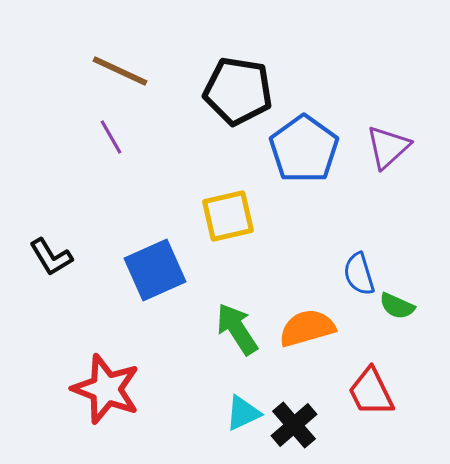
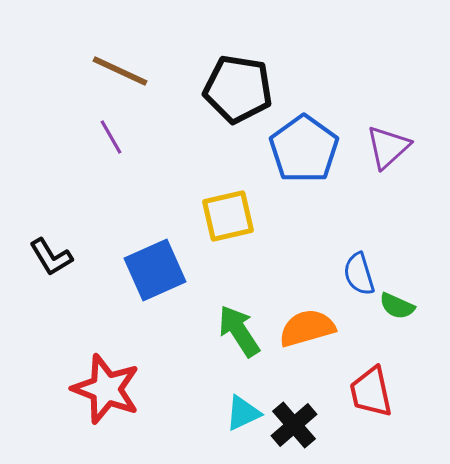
black pentagon: moved 2 px up
green arrow: moved 2 px right, 2 px down
red trapezoid: rotated 14 degrees clockwise
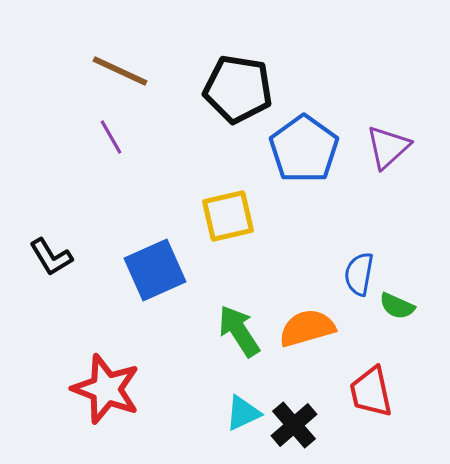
blue semicircle: rotated 27 degrees clockwise
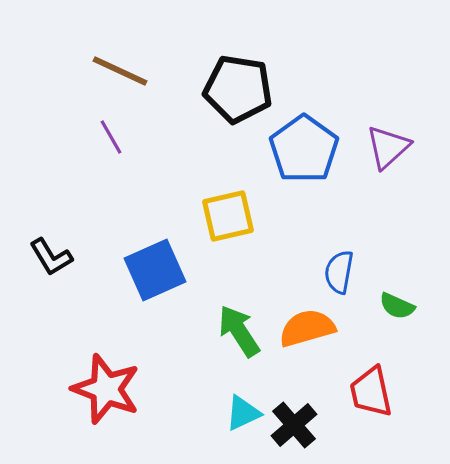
blue semicircle: moved 20 px left, 2 px up
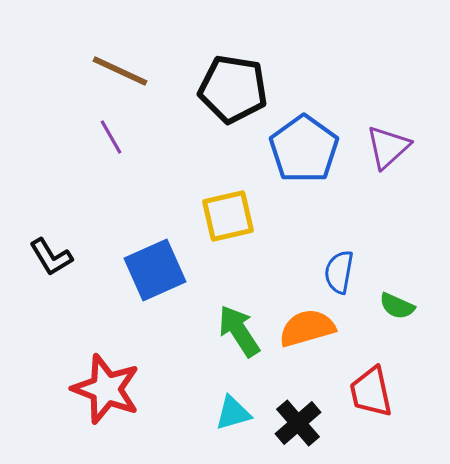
black pentagon: moved 5 px left
cyan triangle: moved 10 px left; rotated 9 degrees clockwise
black cross: moved 4 px right, 2 px up
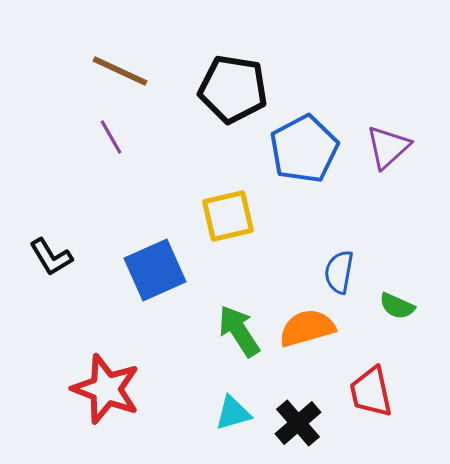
blue pentagon: rotated 8 degrees clockwise
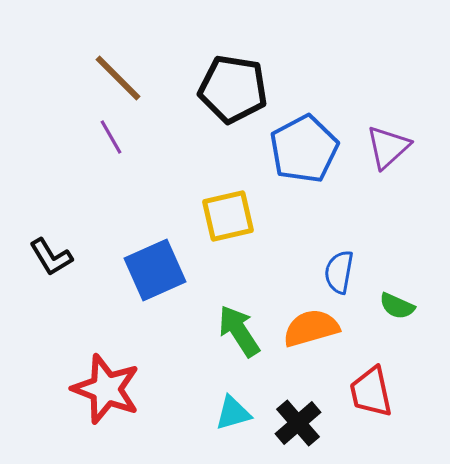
brown line: moved 2 px left, 7 px down; rotated 20 degrees clockwise
orange semicircle: moved 4 px right
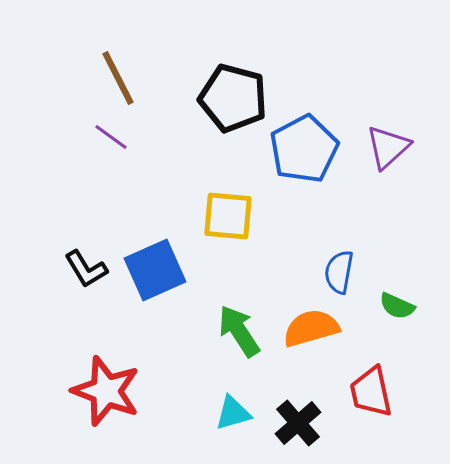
brown line: rotated 18 degrees clockwise
black pentagon: moved 9 px down; rotated 6 degrees clockwise
purple line: rotated 24 degrees counterclockwise
yellow square: rotated 18 degrees clockwise
black L-shape: moved 35 px right, 12 px down
red star: moved 2 px down
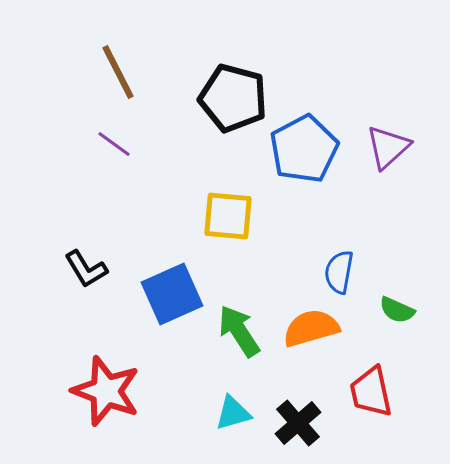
brown line: moved 6 px up
purple line: moved 3 px right, 7 px down
blue square: moved 17 px right, 24 px down
green semicircle: moved 4 px down
